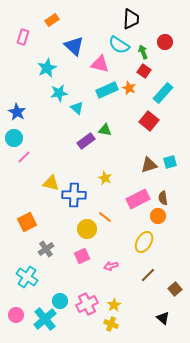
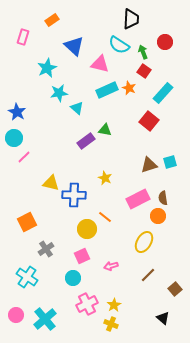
cyan circle at (60, 301): moved 13 px right, 23 px up
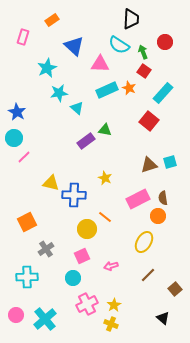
pink triangle at (100, 64): rotated 12 degrees counterclockwise
cyan cross at (27, 277): rotated 35 degrees counterclockwise
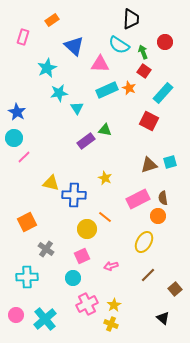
cyan triangle at (77, 108): rotated 16 degrees clockwise
red square at (149, 121): rotated 12 degrees counterclockwise
gray cross at (46, 249): rotated 21 degrees counterclockwise
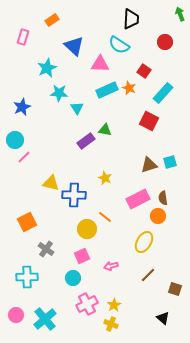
green arrow at (143, 52): moved 37 px right, 38 px up
cyan star at (59, 93): rotated 12 degrees clockwise
blue star at (17, 112): moved 5 px right, 5 px up; rotated 18 degrees clockwise
cyan circle at (14, 138): moved 1 px right, 2 px down
brown square at (175, 289): rotated 32 degrees counterclockwise
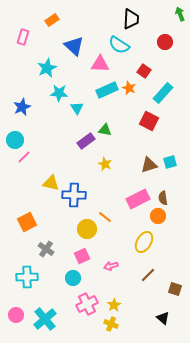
yellow star at (105, 178): moved 14 px up
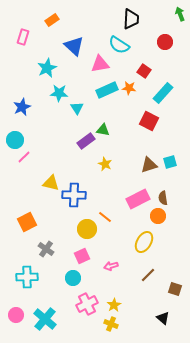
pink triangle at (100, 64): rotated 12 degrees counterclockwise
orange star at (129, 88): rotated 16 degrees counterclockwise
green triangle at (105, 130): moved 2 px left
cyan cross at (45, 319): rotated 10 degrees counterclockwise
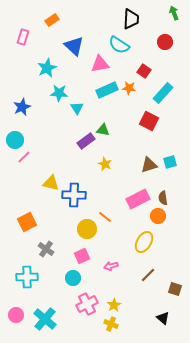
green arrow at (180, 14): moved 6 px left, 1 px up
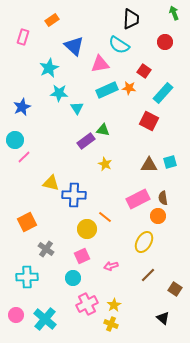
cyan star at (47, 68): moved 2 px right
brown triangle at (149, 165): rotated 18 degrees clockwise
brown square at (175, 289): rotated 16 degrees clockwise
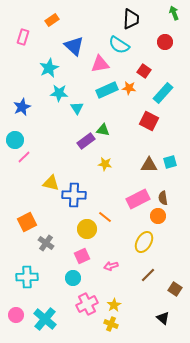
yellow star at (105, 164): rotated 16 degrees counterclockwise
gray cross at (46, 249): moved 6 px up
